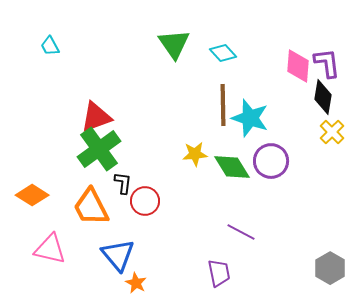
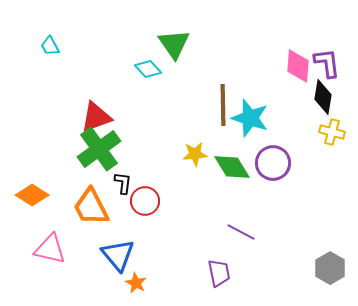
cyan diamond: moved 75 px left, 16 px down
yellow cross: rotated 30 degrees counterclockwise
purple circle: moved 2 px right, 2 px down
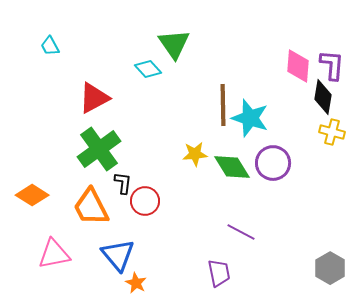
purple L-shape: moved 5 px right, 2 px down; rotated 12 degrees clockwise
red triangle: moved 2 px left, 19 px up; rotated 8 degrees counterclockwise
pink triangle: moved 4 px right, 5 px down; rotated 24 degrees counterclockwise
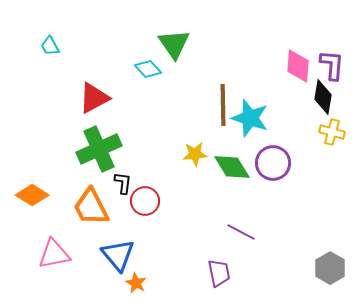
green cross: rotated 12 degrees clockwise
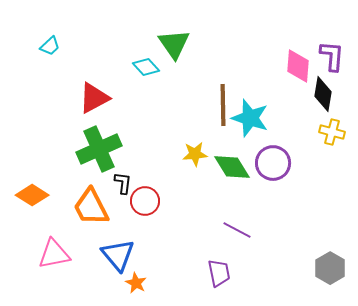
cyan trapezoid: rotated 105 degrees counterclockwise
purple L-shape: moved 9 px up
cyan diamond: moved 2 px left, 2 px up
black diamond: moved 3 px up
purple line: moved 4 px left, 2 px up
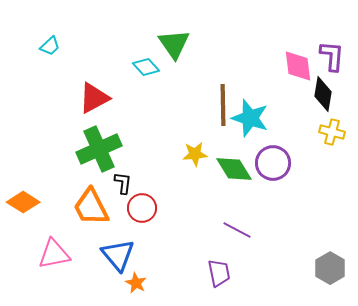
pink diamond: rotated 12 degrees counterclockwise
green diamond: moved 2 px right, 2 px down
orange diamond: moved 9 px left, 7 px down
red circle: moved 3 px left, 7 px down
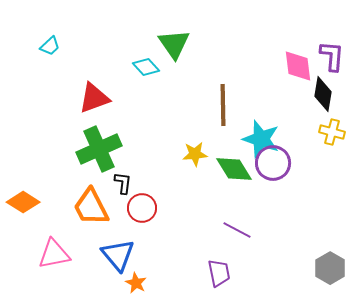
red triangle: rotated 8 degrees clockwise
cyan star: moved 11 px right, 21 px down
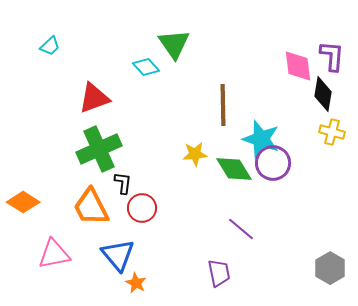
purple line: moved 4 px right, 1 px up; rotated 12 degrees clockwise
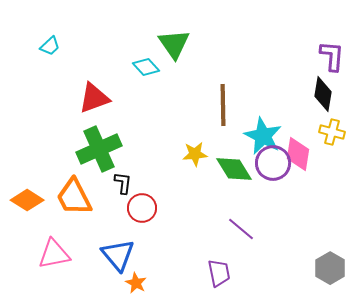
pink diamond: moved 88 px down; rotated 16 degrees clockwise
cyan star: moved 2 px right, 3 px up; rotated 9 degrees clockwise
orange diamond: moved 4 px right, 2 px up
orange trapezoid: moved 17 px left, 10 px up
